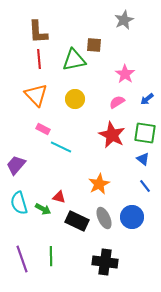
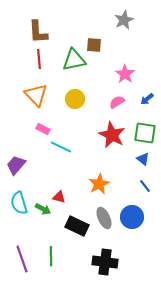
black rectangle: moved 5 px down
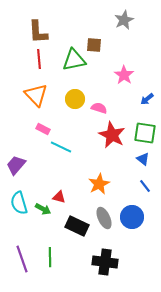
pink star: moved 1 px left, 1 px down
pink semicircle: moved 18 px left, 6 px down; rotated 49 degrees clockwise
green line: moved 1 px left, 1 px down
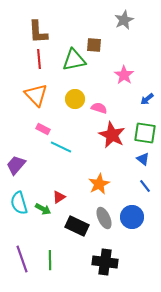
red triangle: rotated 48 degrees counterclockwise
green line: moved 3 px down
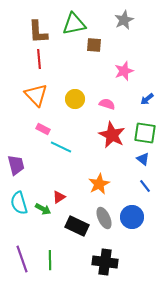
green triangle: moved 36 px up
pink star: moved 4 px up; rotated 18 degrees clockwise
pink semicircle: moved 8 px right, 4 px up
purple trapezoid: rotated 125 degrees clockwise
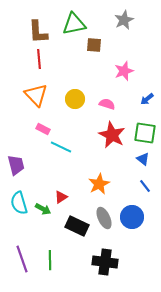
red triangle: moved 2 px right
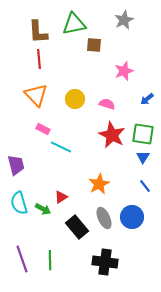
green square: moved 2 px left, 1 px down
blue triangle: moved 2 px up; rotated 24 degrees clockwise
black rectangle: moved 1 px down; rotated 25 degrees clockwise
